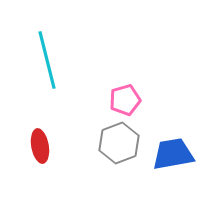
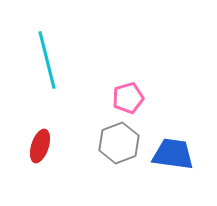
pink pentagon: moved 3 px right, 2 px up
red ellipse: rotated 28 degrees clockwise
blue trapezoid: rotated 18 degrees clockwise
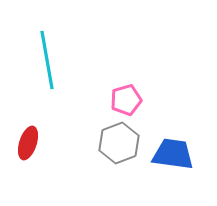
cyan line: rotated 4 degrees clockwise
pink pentagon: moved 2 px left, 2 px down
red ellipse: moved 12 px left, 3 px up
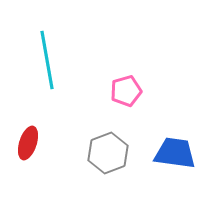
pink pentagon: moved 9 px up
gray hexagon: moved 11 px left, 10 px down
blue trapezoid: moved 2 px right, 1 px up
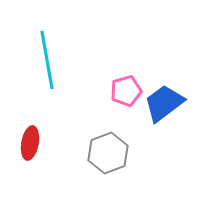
red ellipse: moved 2 px right; rotated 8 degrees counterclockwise
blue trapezoid: moved 11 px left, 50 px up; rotated 45 degrees counterclockwise
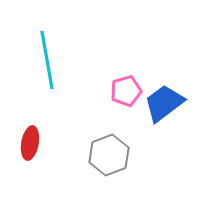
gray hexagon: moved 1 px right, 2 px down
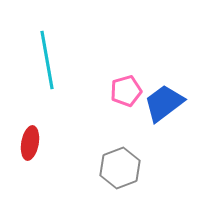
gray hexagon: moved 11 px right, 13 px down
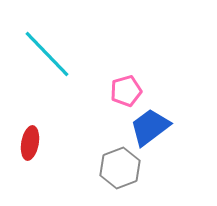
cyan line: moved 6 px up; rotated 34 degrees counterclockwise
blue trapezoid: moved 14 px left, 24 px down
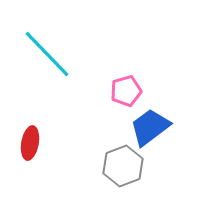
gray hexagon: moved 3 px right, 2 px up
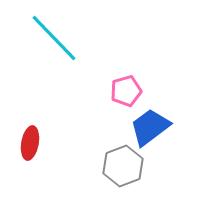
cyan line: moved 7 px right, 16 px up
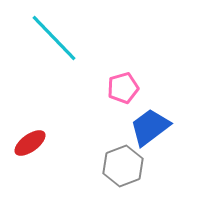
pink pentagon: moved 3 px left, 3 px up
red ellipse: rotated 44 degrees clockwise
